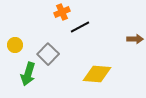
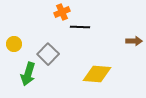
black line: rotated 30 degrees clockwise
brown arrow: moved 1 px left, 2 px down
yellow circle: moved 1 px left, 1 px up
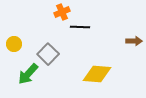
green arrow: rotated 25 degrees clockwise
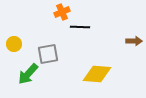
gray square: rotated 35 degrees clockwise
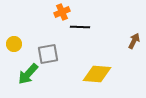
brown arrow: rotated 63 degrees counterclockwise
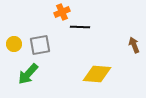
brown arrow: moved 4 px down; rotated 49 degrees counterclockwise
gray square: moved 8 px left, 9 px up
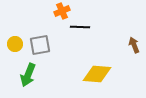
orange cross: moved 1 px up
yellow circle: moved 1 px right
green arrow: moved 1 px down; rotated 20 degrees counterclockwise
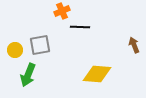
yellow circle: moved 6 px down
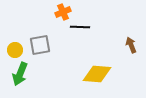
orange cross: moved 1 px right, 1 px down
brown arrow: moved 3 px left
green arrow: moved 8 px left, 1 px up
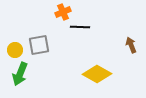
gray square: moved 1 px left
yellow diamond: rotated 24 degrees clockwise
